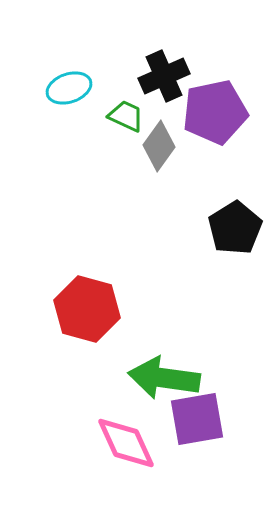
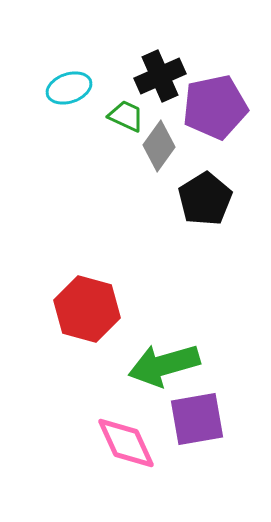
black cross: moved 4 px left
purple pentagon: moved 5 px up
black pentagon: moved 30 px left, 29 px up
green arrow: moved 13 px up; rotated 24 degrees counterclockwise
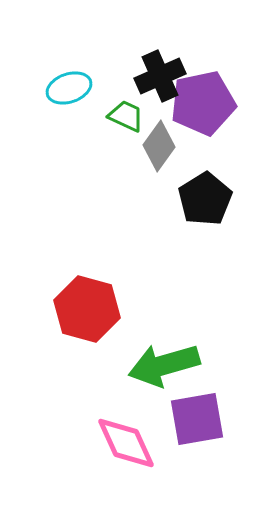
purple pentagon: moved 12 px left, 4 px up
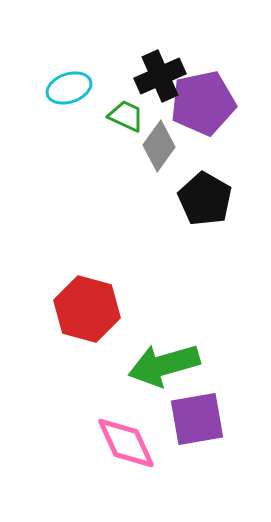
black pentagon: rotated 10 degrees counterclockwise
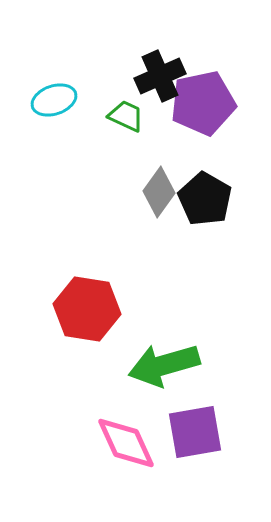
cyan ellipse: moved 15 px left, 12 px down
gray diamond: moved 46 px down
red hexagon: rotated 6 degrees counterclockwise
purple square: moved 2 px left, 13 px down
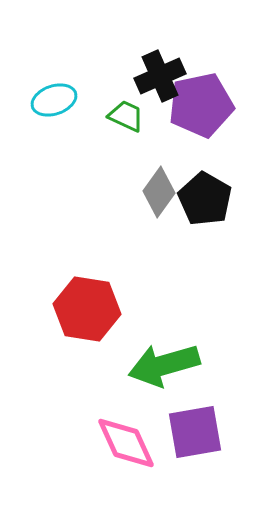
purple pentagon: moved 2 px left, 2 px down
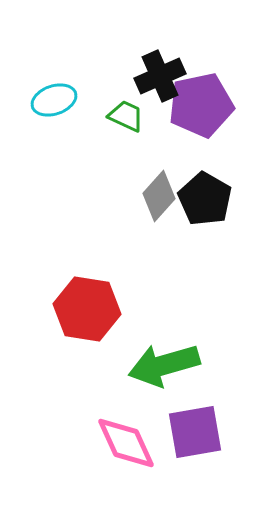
gray diamond: moved 4 px down; rotated 6 degrees clockwise
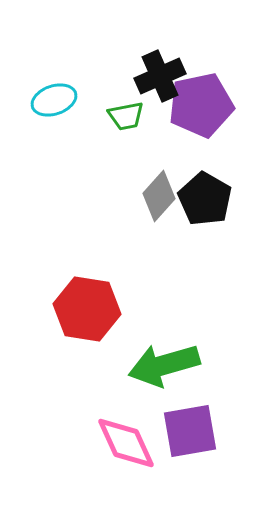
green trapezoid: rotated 144 degrees clockwise
purple square: moved 5 px left, 1 px up
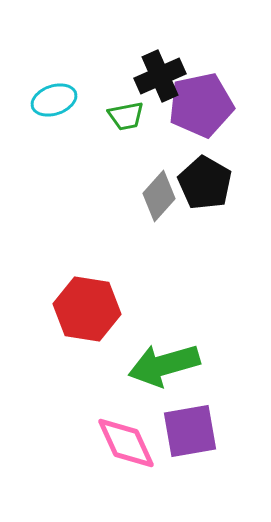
black pentagon: moved 16 px up
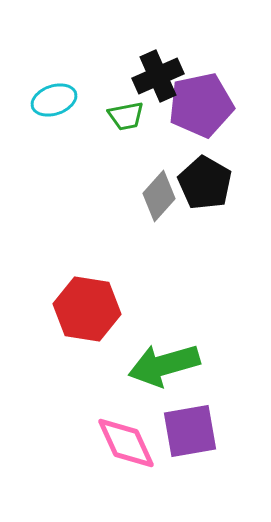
black cross: moved 2 px left
